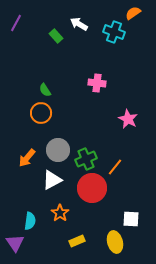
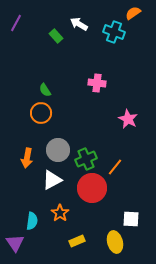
orange arrow: rotated 30 degrees counterclockwise
cyan semicircle: moved 2 px right
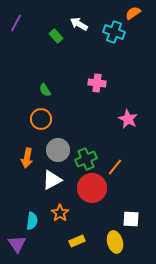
orange circle: moved 6 px down
purple triangle: moved 2 px right, 1 px down
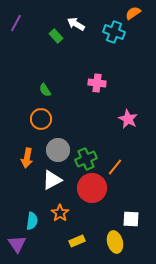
white arrow: moved 3 px left
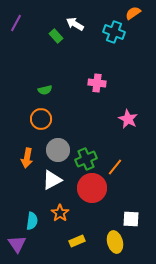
white arrow: moved 1 px left
green semicircle: rotated 72 degrees counterclockwise
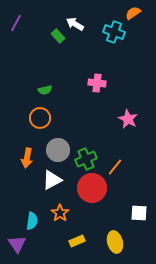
green rectangle: moved 2 px right
orange circle: moved 1 px left, 1 px up
white square: moved 8 px right, 6 px up
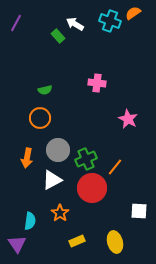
cyan cross: moved 4 px left, 11 px up
white square: moved 2 px up
cyan semicircle: moved 2 px left
